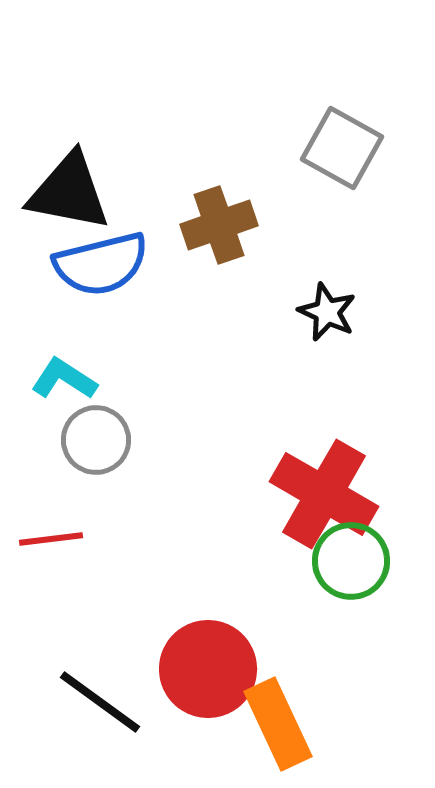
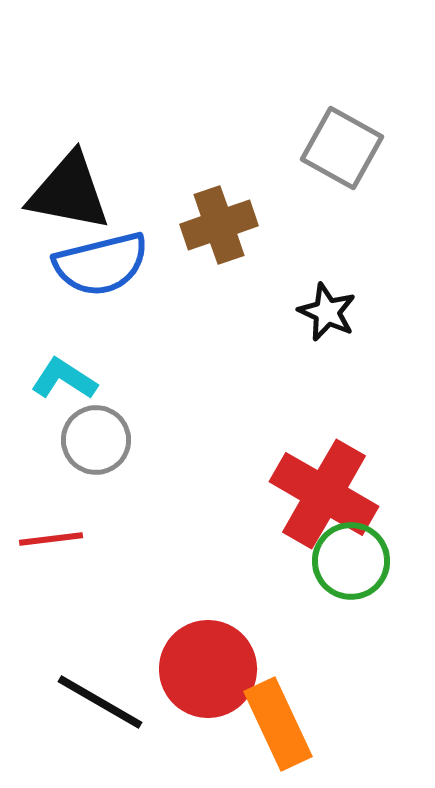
black line: rotated 6 degrees counterclockwise
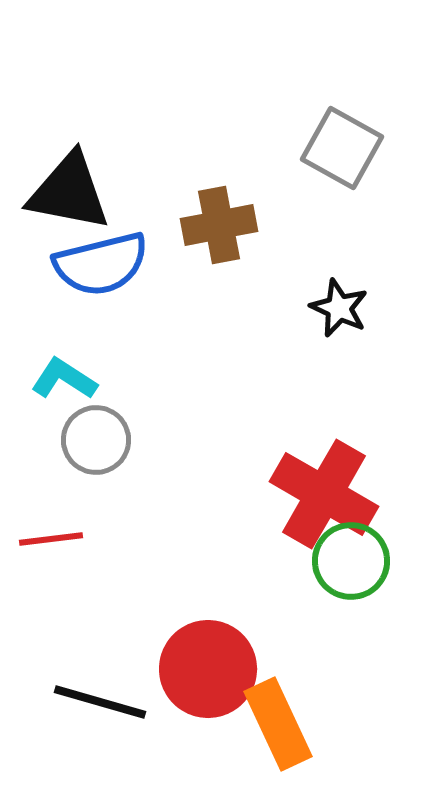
brown cross: rotated 8 degrees clockwise
black star: moved 12 px right, 4 px up
black line: rotated 14 degrees counterclockwise
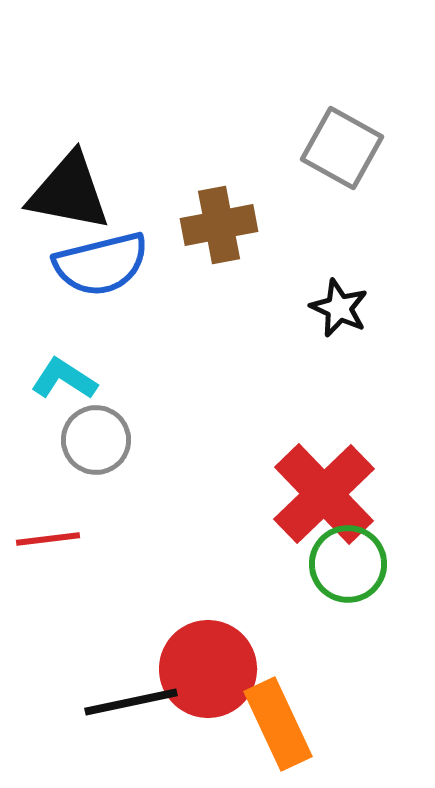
red cross: rotated 16 degrees clockwise
red line: moved 3 px left
green circle: moved 3 px left, 3 px down
black line: moved 31 px right; rotated 28 degrees counterclockwise
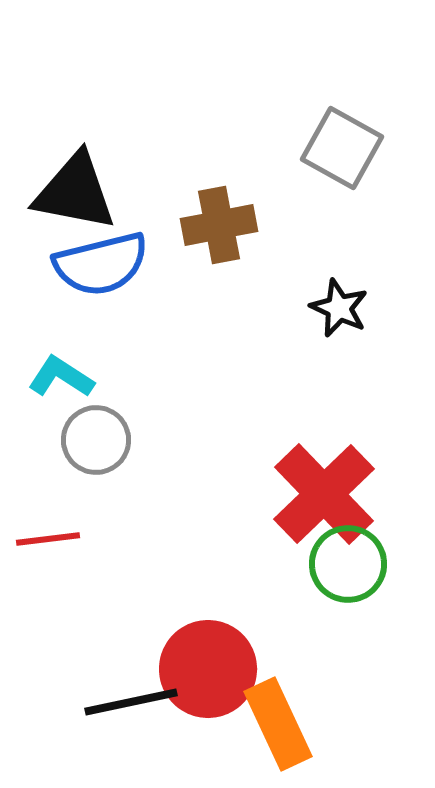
black triangle: moved 6 px right
cyan L-shape: moved 3 px left, 2 px up
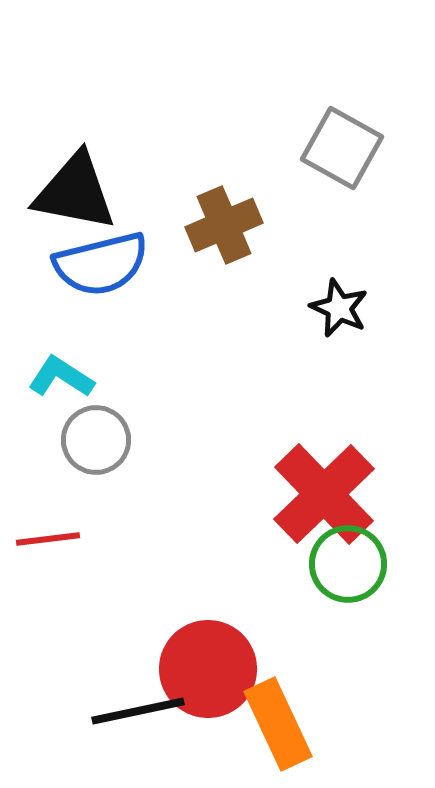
brown cross: moved 5 px right; rotated 12 degrees counterclockwise
black line: moved 7 px right, 9 px down
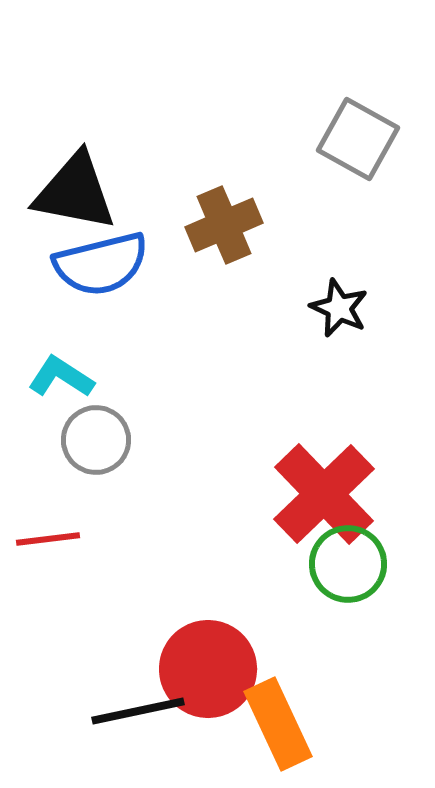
gray square: moved 16 px right, 9 px up
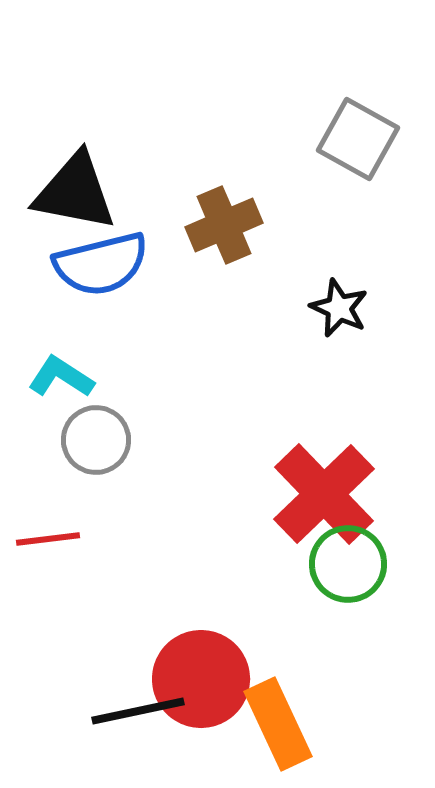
red circle: moved 7 px left, 10 px down
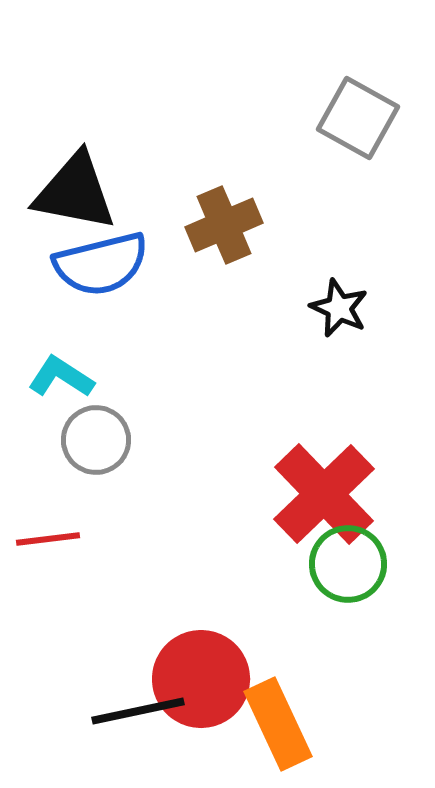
gray square: moved 21 px up
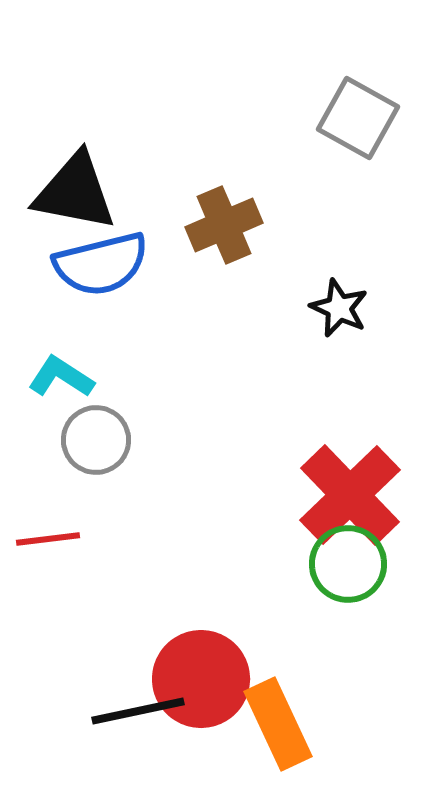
red cross: moved 26 px right, 1 px down
